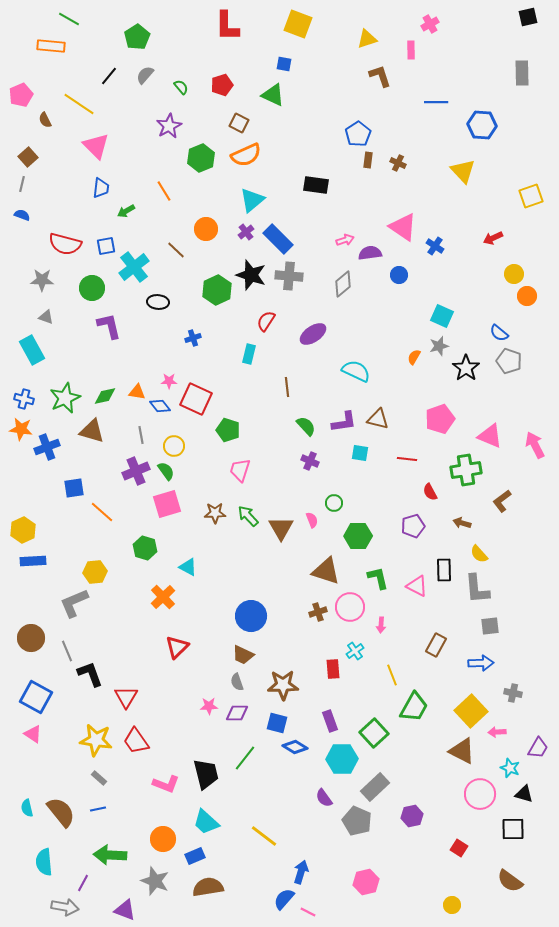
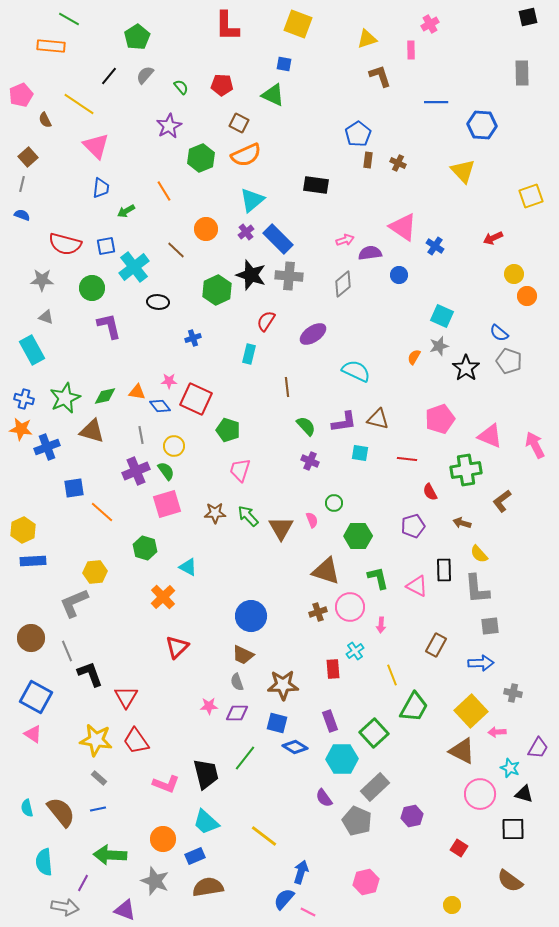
red pentagon at (222, 85): rotated 20 degrees clockwise
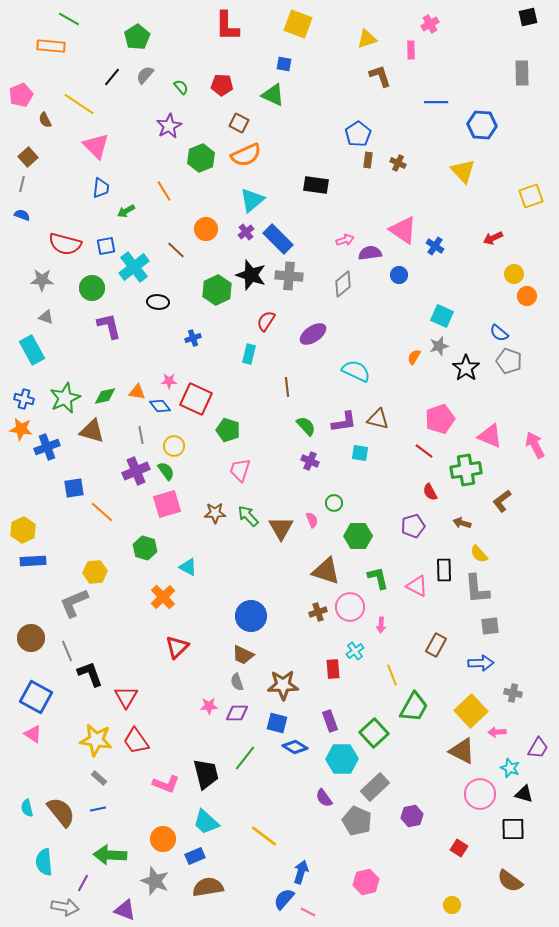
black line at (109, 76): moved 3 px right, 1 px down
pink triangle at (403, 227): moved 3 px down
red line at (407, 459): moved 17 px right, 8 px up; rotated 30 degrees clockwise
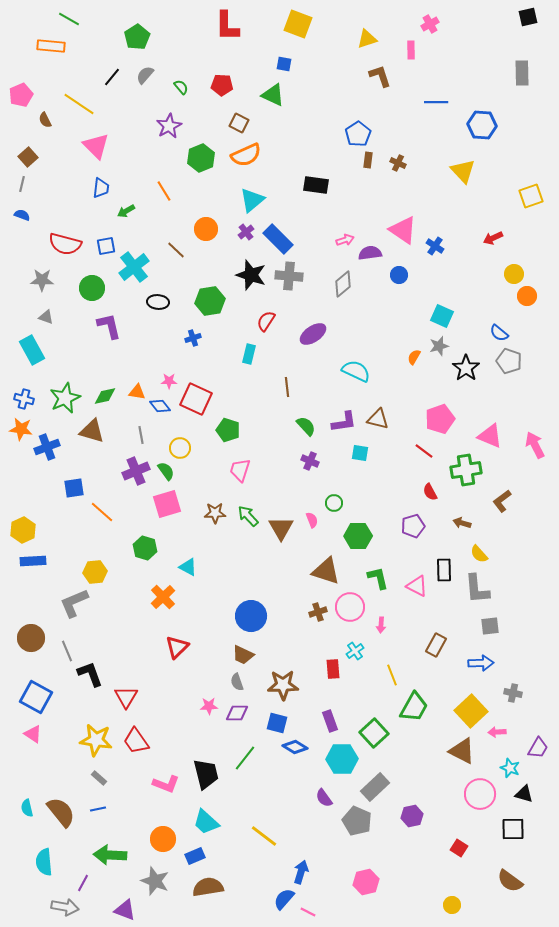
green hexagon at (217, 290): moved 7 px left, 11 px down; rotated 16 degrees clockwise
yellow circle at (174, 446): moved 6 px right, 2 px down
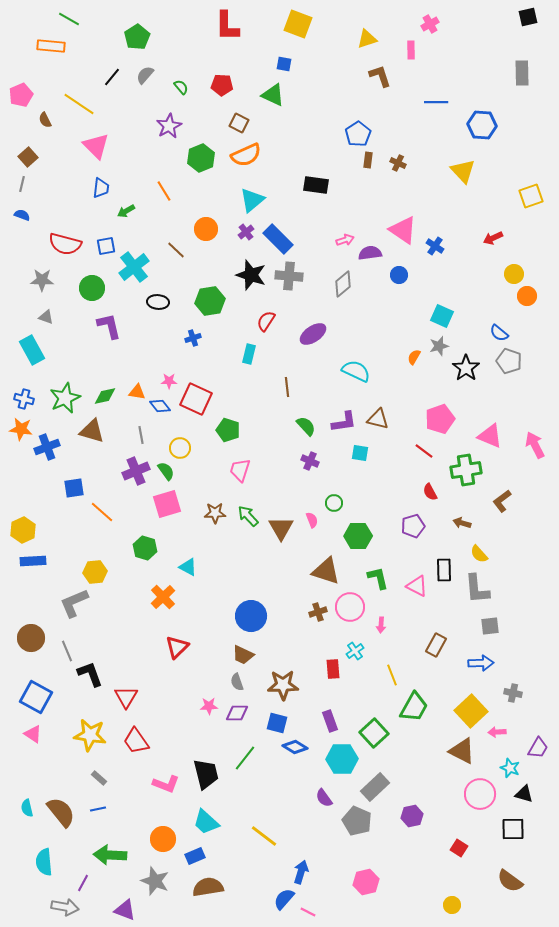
yellow star at (96, 740): moved 6 px left, 5 px up
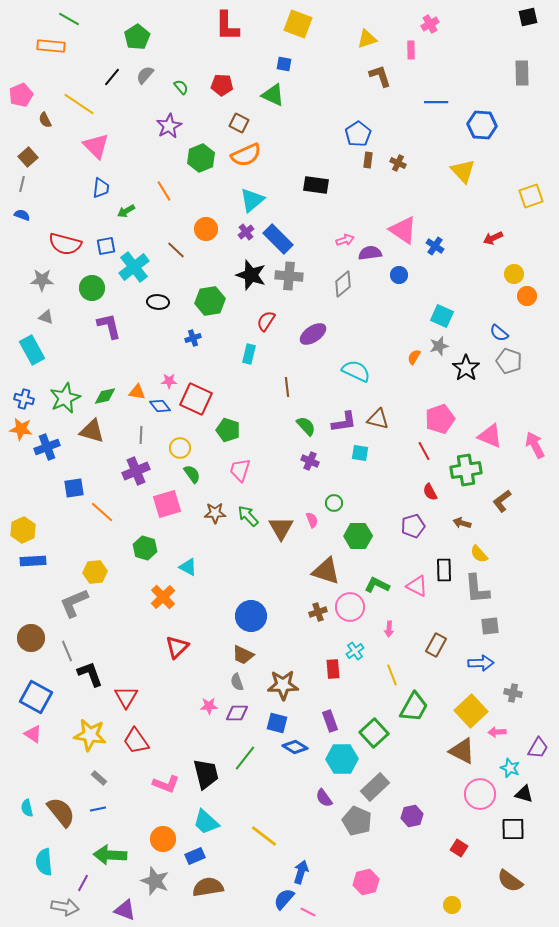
gray line at (141, 435): rotated 12 degrees clockwise
red line at (424, 451): rotated 24 degrees clockwise
green semicircle at (166, 471): moved 26 px right, 3 px down
green L-shape at (378, 578): moved 1 px left, 7 px down; rotated 50 degrees counterclockwise
pink arrow at (381, 625): moved 8 px right, 4 px down
